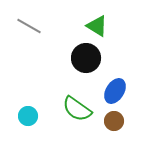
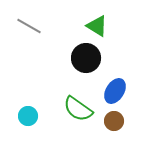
green semicircle: moved 1 px right
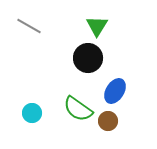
green triangle: rotated 30 degrees clockwise
black circle: moved 2 px right
cyan circle: moved 4 px right, 3 px up
brown circle: moved 6 px left
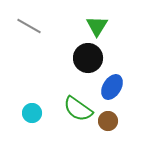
blue ellipse: moved 3 px left, 4 px up
